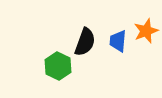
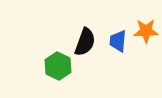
orange star: rotated 20 degrees clockwise
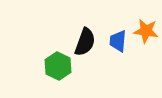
orange star: rotated 10 degrees clockwise
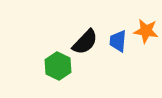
black semicircle: rotated 24 degrees clockwise
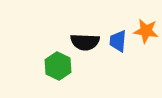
black semicircle: rotated 48 degrees clockwise
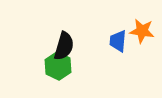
orange star: moved 4 px left
black semicircle: moved 21 px left, 4 px down; rotated 76 degrees counterclockwise
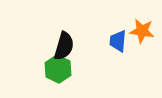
green hexagon: moved 3 px down
